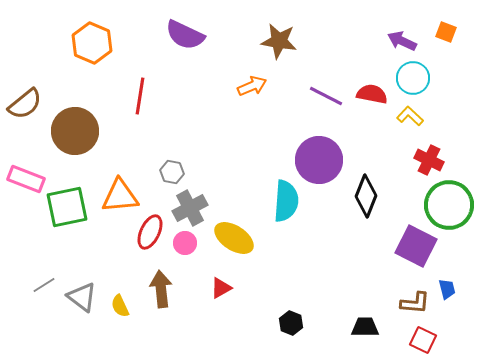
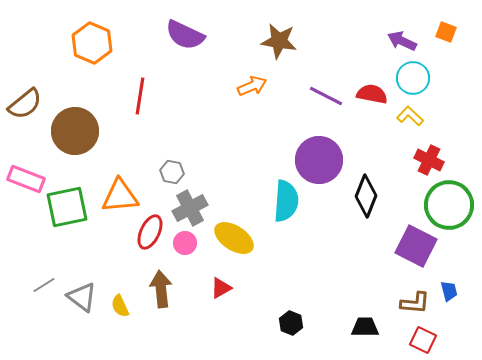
blue trapezoid: moved 2 px right, 2 px down
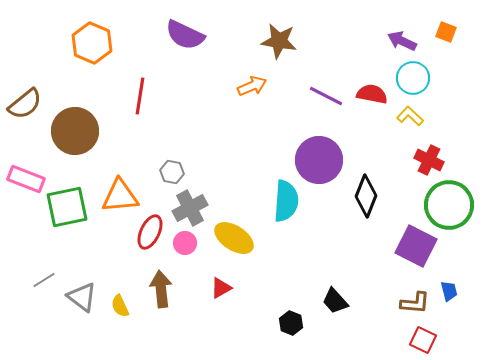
gray line: moved 5 px up
black trapezoid: moved 30 px left, 26 px up; rotated 132 degrees counterclockwise
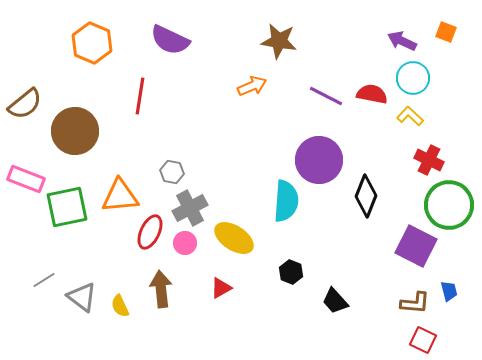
purple semicircle: moved 15 px left, 5 px down
black hexagon: moved 51 px up
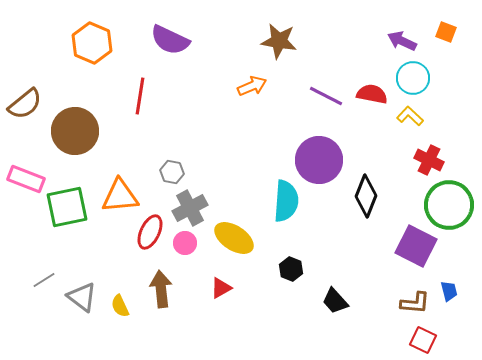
black hexagon: moved 3 px up
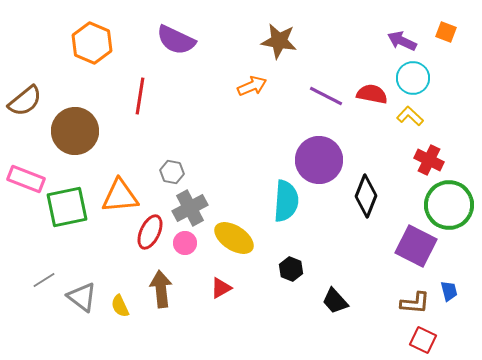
purple semicircle: moved 6 px right
brown semicircle: moved 3 px up
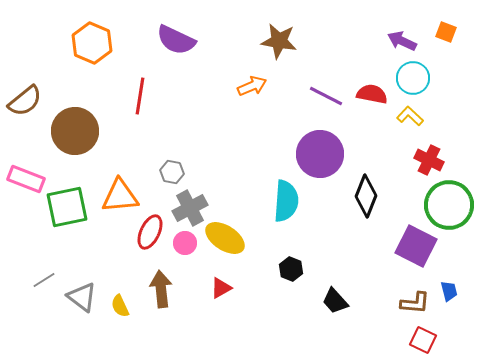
purple circle: moved 1 px right, 6 px up
yellow ellipse: moved 9 px left
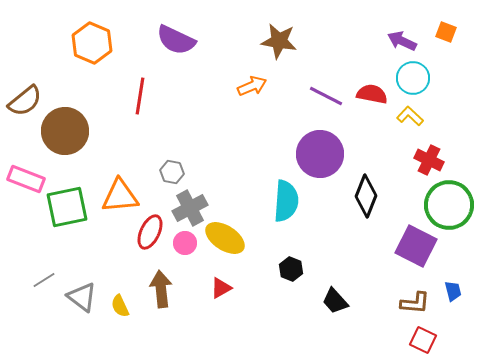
brown circle: moved 10 px left
blue trapezoid: moved 4 px right
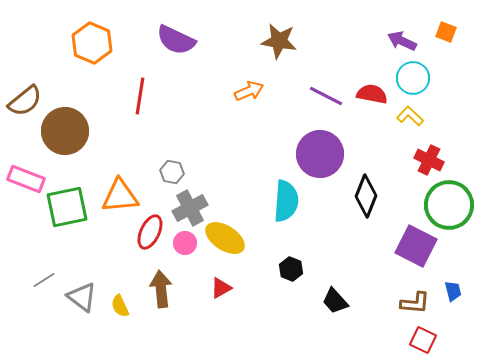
orange arrow: moved 3 px left, 5 px down
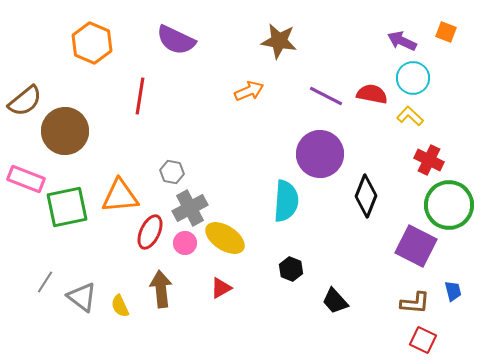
gray line: moved 1 px right, 2 px down; rotated 25 degrees counterclockwise
